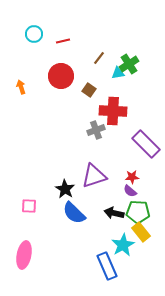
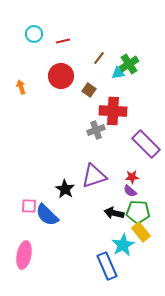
blue semicircle: moved 27 px left, 2 px down
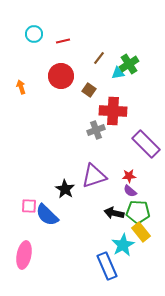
red star: moved 3 px left, 1 px up
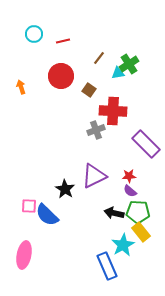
purple triangle: rotated 8 degrees counterclockwise
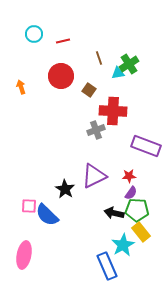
brown line: rotated 56 degrees counterclockwise
purple rectangle: moved 2 px down; rotated 24 degrees counterclockwise
purple semicircle: moved 1 px right, 2 px down; rotated 96 degrees counterclockwise
green pentagon: moved 1 px left, 2 px up
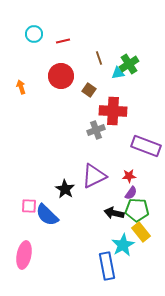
blue rectangle: rotated 12 degrees clockwise
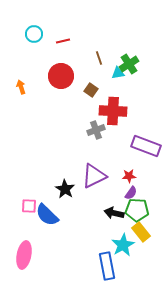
brown square: moved 2 px right
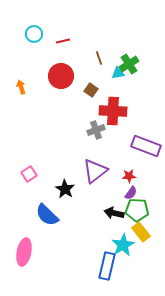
purple triangle: moved 1 px right, 5 px up; rotated 12 degrees counterclockwise
pink square: moved 32 px up; rotated 35 degrees counterclockwise
pink ellipse: moved 3 px up
blue rectangle: rotated 24 degrees clockwise
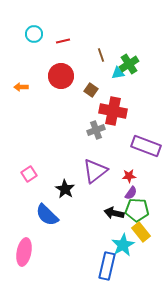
brown line: moved 2 px right, 3 px up
orange arrow: rotated 72 degrees counterclockwise
red cross: rotated 8 degrees clockwise
